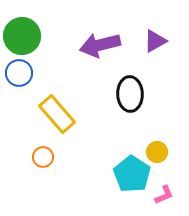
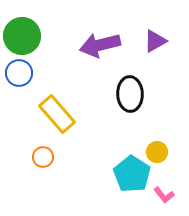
pink L-shape: rotated 75 degrees clockwise
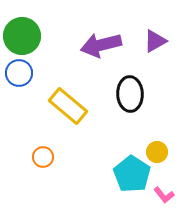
purple arrow: moved 1 px right
yellow rectangle: moved 11 px right, 8 px up; rotated 9 degrees counterclockwise
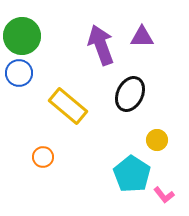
purple triangle: moved 13 px left, 4 px up; rotated 30 degrees clockwise
purple arrow: rotated 84 degrees clockwise
black ellipse: rotated 28 degrees clockwise
yellow circle: moved 12 px up
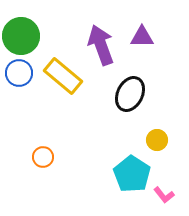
green circle: moved 1 px left
yellow rectangle: moved 5 px left, 30 px up
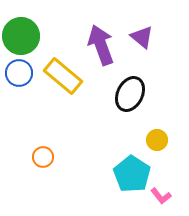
purple triangle: rotated 40 degrees clockwise
pink L-shape: moved 3 px left, 1 px down
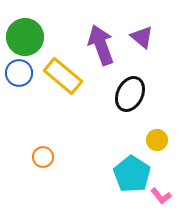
green circle: moved 4 px right, 1 px down
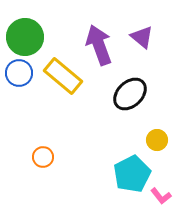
purple arrow: moved 2 px left
black ellipse: rotated 20 degrees clockwise
cyan pentagon: rotated 12 degrees clockwise
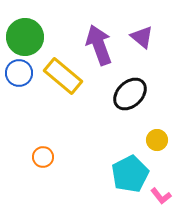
cyan pentagon: moved 2 px left
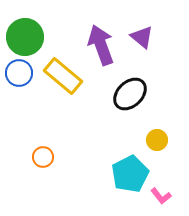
purple arrow: moved 2 px right
